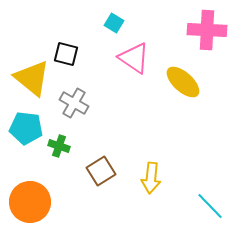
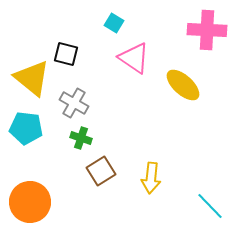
yellow ellipse: moved 3 px down
green cross: moved 22 px right, 8 px up
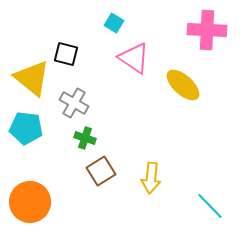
green cross: moved 4 px right
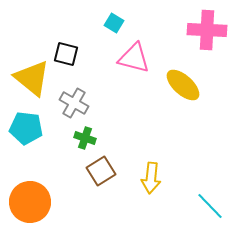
pink triangle: rotated 20 degrees counterclockwise
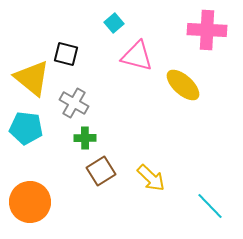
cyan square: rotated 18 degrees clockwise
pink triangle: moved 3 px right, 2 px up
green cross: rotated 20 degrees counterclockwise
yellow arrow: rotated 52 degrees counterclockwise
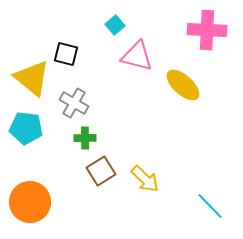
cyan square: moved 1 px right, 2 px down
yellow arrow: moved 6 px left, 1 px down
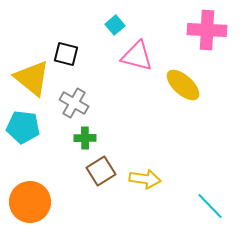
cyan pentagon: moved 3 px left, 1 px up
yellow arrow: rotated 36 degrees counterclockwise
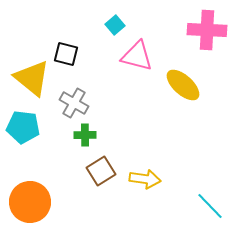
green cross: moved 3 px up
